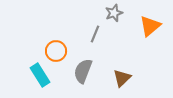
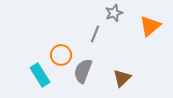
orange circle: moved 5 px right, 4 px down
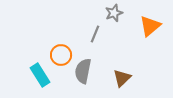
gray semicircle: rotated 10 degrees counterclockwise
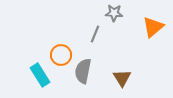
gray star: rotated 24 degrees clockwise
orange triangle: moved 3 px right, 1 px down
brown triangle: rotated 18 degrees counterclockwise
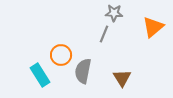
gray line: moved 9 px right
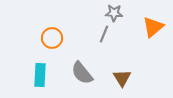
orange circle: moved 9 px left, 17 px up
gray semicircle: moved 1 px left, 2 px down; rotated 50 degrees counterclockwise
cyan rectangle: rotated 35 degrees clockwise
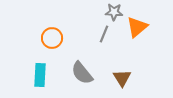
gray star: moved 1 px up
orange triangle: moved 16 px left
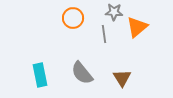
gray line: rotated 30 degrees counterclockwise
orange circle: moved 21 px right, 20 px up
cyan rectangle: rotated 15 degrees counterclockwise
